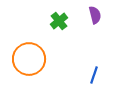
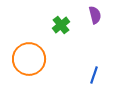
green cross: moved 2 px right, 4 px down
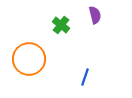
green cross: rotated 12 degrees counterclockwise
blue line: moved 9 px left, 2 px down
